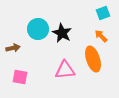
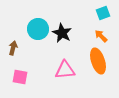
brown arrow: rotated 64 degrees counterclockwise
orange ellipse: moved 5 px right, 2 px down
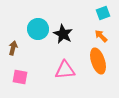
black star: moved 1 px right, 1 px down
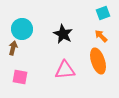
cyan circle: moved 16 px left
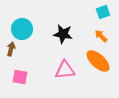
cyan square: moved 1 px up
black star: rotated 18 degrees counterclockwise
brown arrow: moved 2 px left, 1 px down
orange ellipse: rotated 30 degrees counterclockwise
